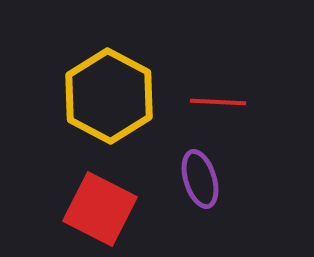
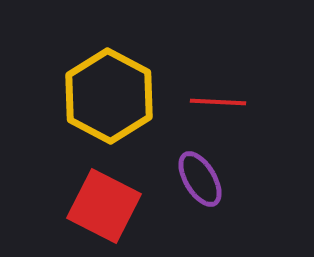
purple ellipse: rotated 14 degrees counterclockwise
red square: moved 4 px right, 3 px up
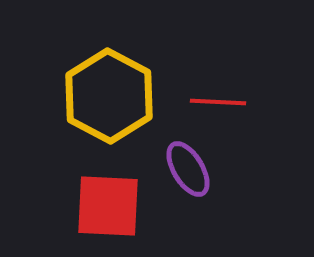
purple ellipse: moved 12 px left, 10 px up
red square: moved 4 px right; rotated 24 degrees counterclockwise
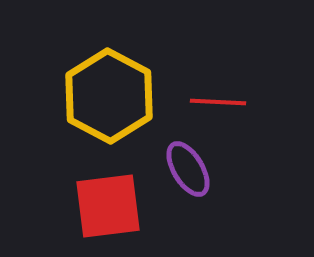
red square: rotated 10 degrees counterclockwise
